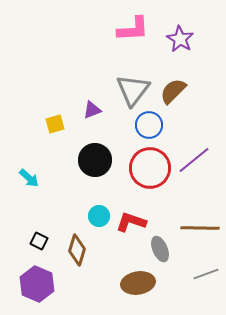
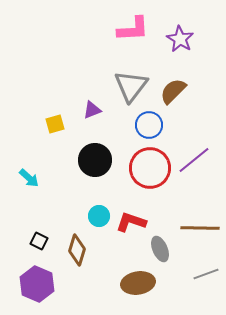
gray triangle: moved 2 px left, 4 px up
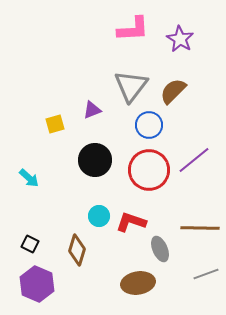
red circle: moved 1 px left, 2 px down
black square: moved 9 px left, 3 px down
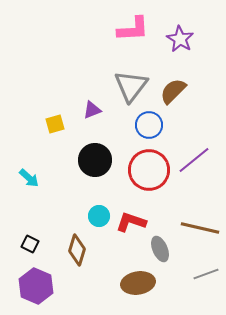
brown line: rotated 12 degrees clockwise
purple hexagon: moved 1 px left, 2 px down
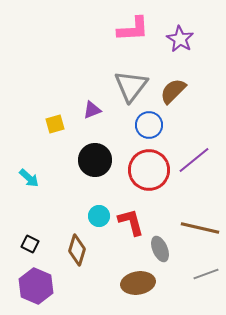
red L-shape: rotated 56 degrees clockwise
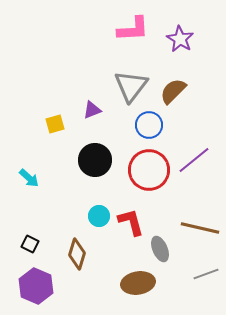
brown diamond: moved 4 px down
